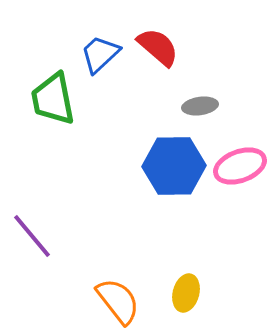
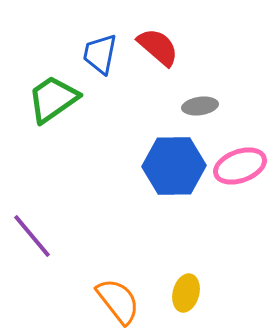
blue trapezoid: rotated 36 degrees counterclockwise
green trapezoid: rotated 66 degrees clockwise
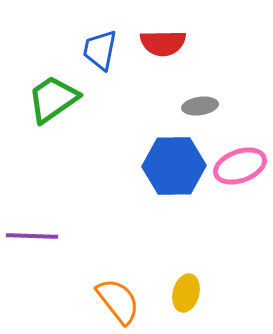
red semicircle: moved 5 px right, 4 px up; rotated 138 degrees clockwise
blue trapezoid: moved 4 px up
purple line: rotated 48 degrees counterclockwise
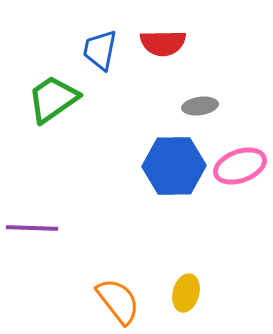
purple line: moved 8 px up
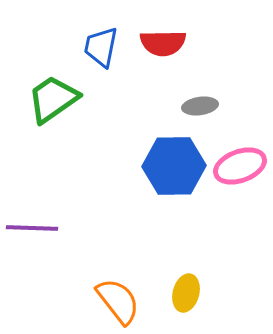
blue trapezoid: moved 1 px right, 3 px up
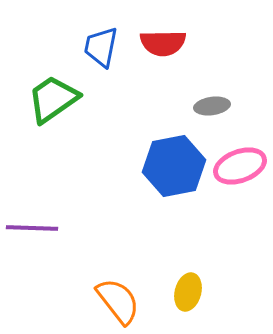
gray ellipse: moved 12 px right
blue hexagon: rotated 10 degrees counterclockwise
yellow ellipse: moved 2 px right, 1 px up
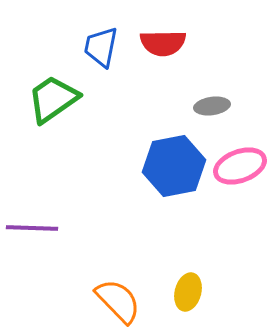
orange semicircle: rotated 6 degrees counterclockwise
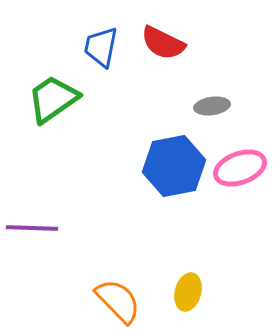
red semicircle: rotated 27 degrees clockwise
pink ellipse: moved 2 px down
